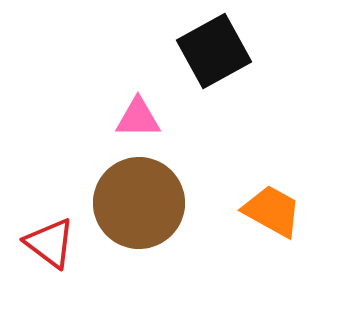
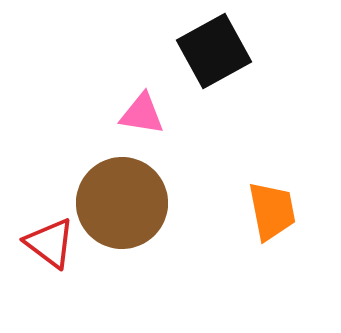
pink triangle: moved 4 px right, 4 px up; rotated 9 degrees clockwise
brown circle: moved 17 px left
orange trapezoid: rotated 50 degrees clockwise
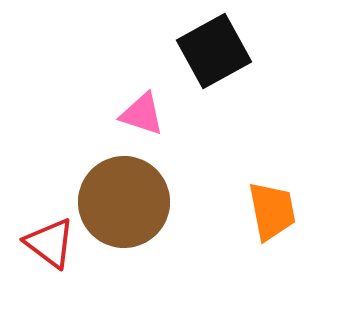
pink triangle: rotated 9 degrees clockwise
brown circle: moved 2 px right, 1 px up
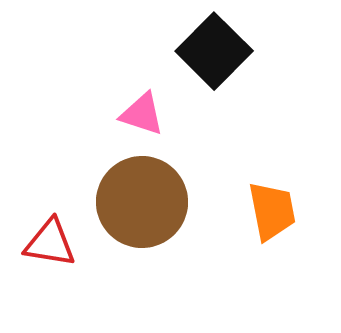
black square: rotated 16 degrees counterclockwise
brown circle: moved 18 px right
red triangle: rotated 28 degrees counterclockwise
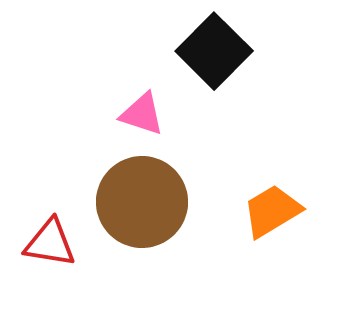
orange trapezoid: rotated 110 degrees counterclockwise
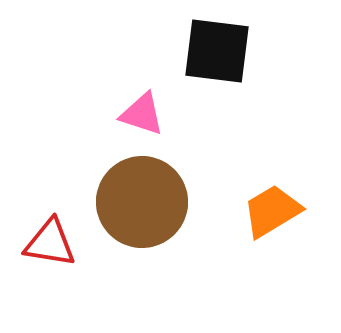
black square: moved 3 px right; rotated 38 degrees counterclockwise
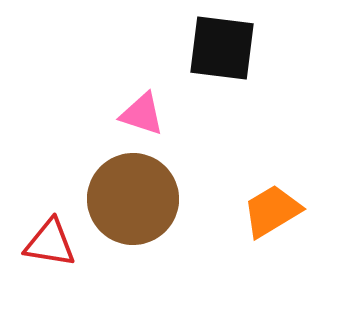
black square: moved 5 px right, 3 px up
brown circle: moved 9 px left, 3 px up
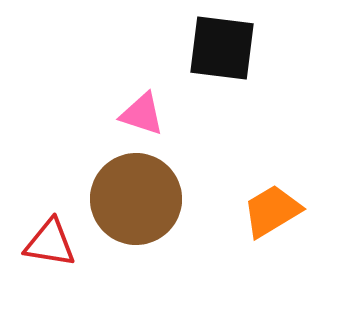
brown circle: moved 3 px right
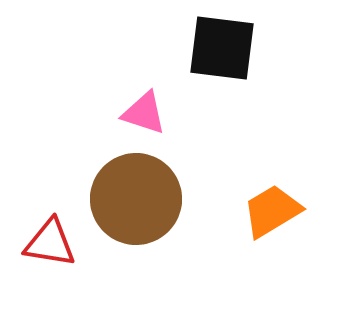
pink triangle: moved 2 px right, 1 px up
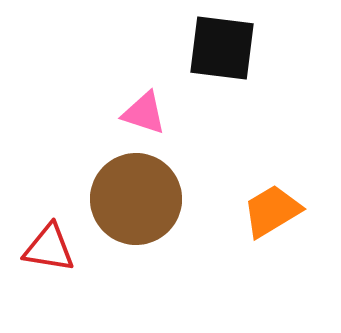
red triangle: moved 1 px left, 5 px down
